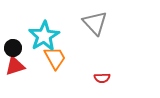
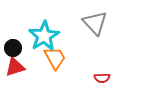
red triangle: moved 1 px down
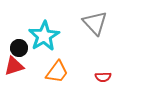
black circle: moved 6 px right
orange trapezoid: moved 2 px right, 14 px down; rotated 65 degrees clockwise
red triangle: moved 1 px left, 1 px up
red semicircle: moved 1 px right, 1 px up
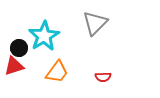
gray triangle: rotated 28 degrees clockwise
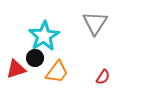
gray triangle: rotated 12 degrees counterclockwise
black circle: moved 16 px right, 10 px down
red triangle: moved 2 px right, 3 px down
red semicircle: rotated 56 degrees counterclockwise
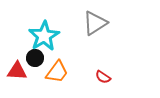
gray triangle: rotated 24 degrees clockwise
red triangle: moved 1 px right, 2 px down; rotated 20 degrees clockwise
red semicircle: rotated 91 degrees clockwise
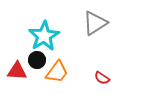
black circle: moved 2 px right, 2 px down
red semicircle: moved 1 px left, 1 px down
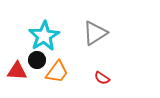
gray triangle: moved 10 px down
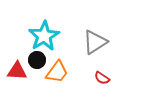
gray triangle: moved 9 px down
